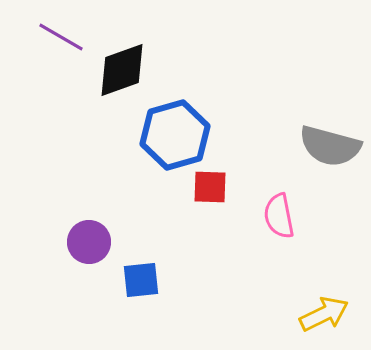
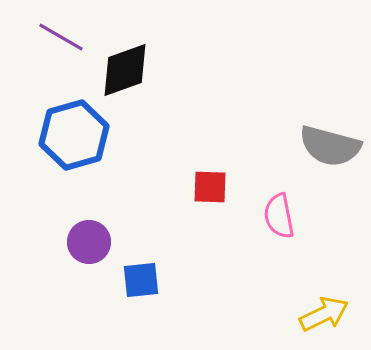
black diamond: moved 3 px right
blue hexagon: moved 101 px left
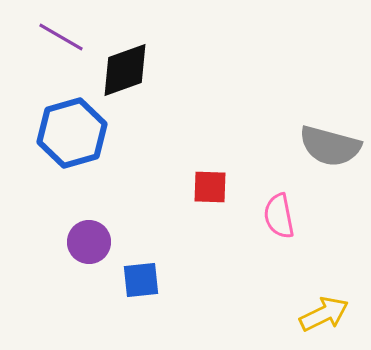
blue hexagon: moved 2 px left, 2 px up
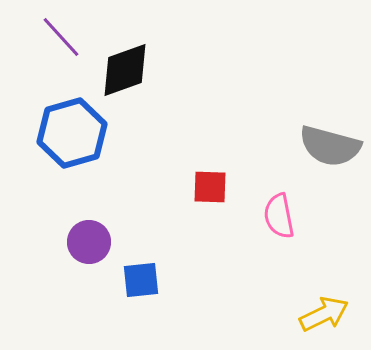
purple line: rotated 18 degrees clockwise
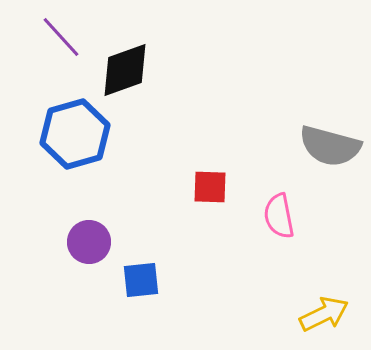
blue hexagon: moved 3 px right, 1 px down
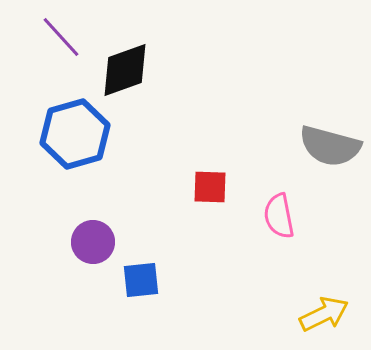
purple circle: moved 4 px right
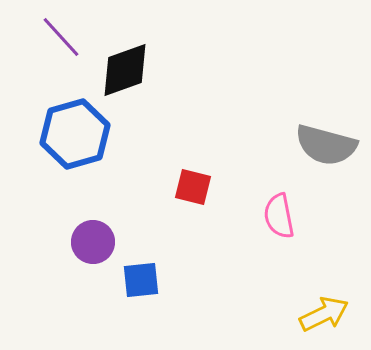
gray semicircle: moved 4 px left, 1 px up
red square: moved 17 px left; rotated 12 degrees clockwise
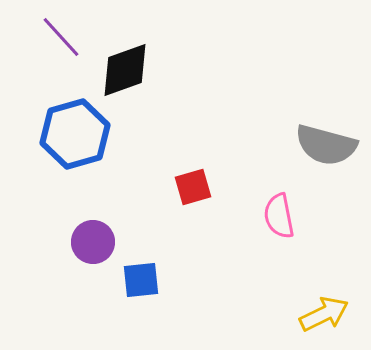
red square: rotated 30 degrees counterclockwise
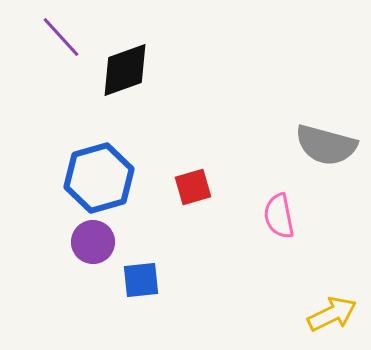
blue hexagon: moved 24 px right, 44 px down
yellow arrow: moved 8 px right
